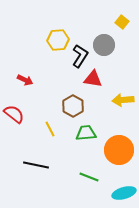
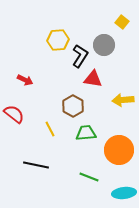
cyan ellipse: rotated 10 degrees clockwise
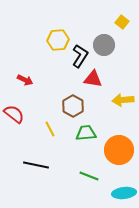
green line: moved 1 px up
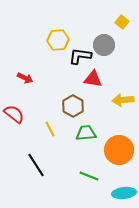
black L-shape: rotated 115 degrees counterclockwise
red arrow: moved 2 px up
black line: rotated 45 degrees clockwise
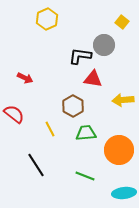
yellow hexagon: moved 11 px left, 21 px up; rotated 20 degrees counterclockwise
green line: moved 4 px left
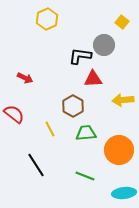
red triangle: rotated 12 degrees counterclockwise
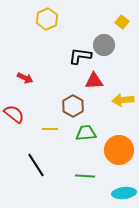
red triangle: moved 1 px right, 2 px down
yellow line: rotated 63 degrees counterclockwise
green line: rotated 18 degrees counterclockwise
